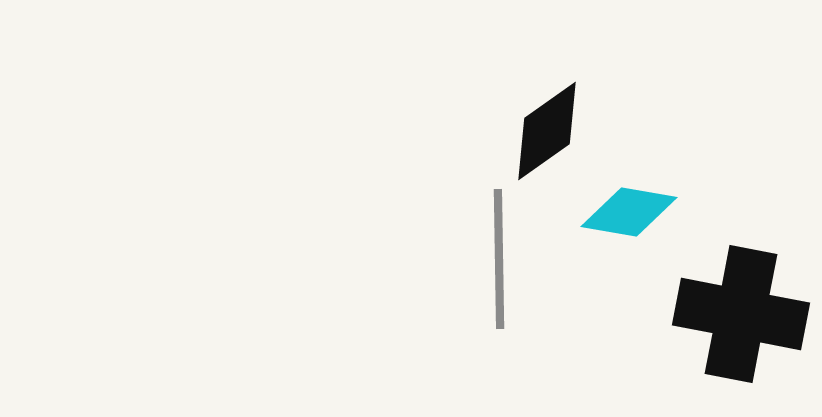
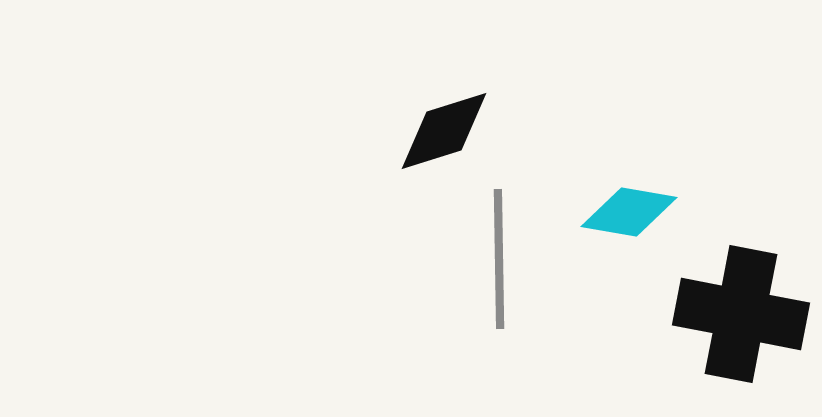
black diamond: moved 103 px left; rotated 18 degrees clockwise
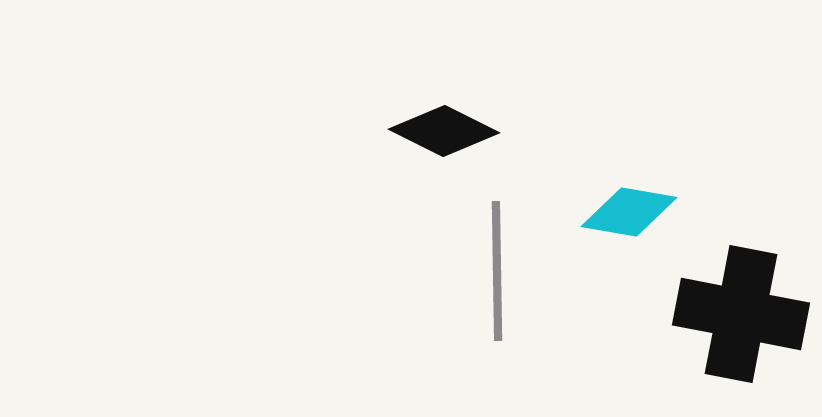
black diamond: rotated 44 degrees clockwise
gray line: moved 2 px left, 12 px down
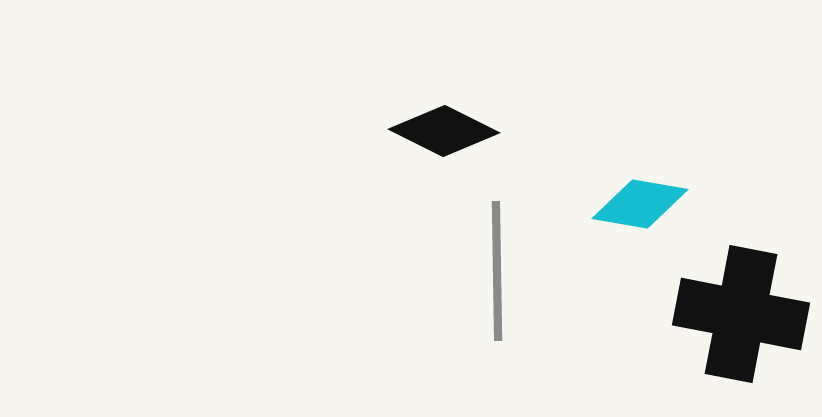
cyan diamond: moved 11 px right, 8 px up
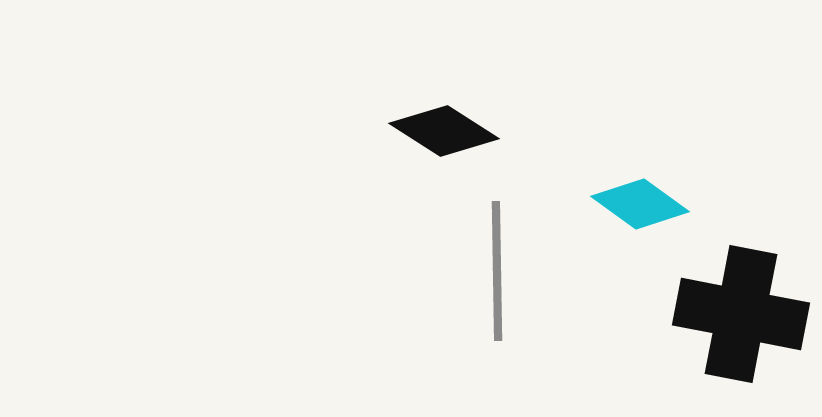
black diamond: rotated 6 degrees clockwise
cyan diamond: rotated 26 degrees clockwise
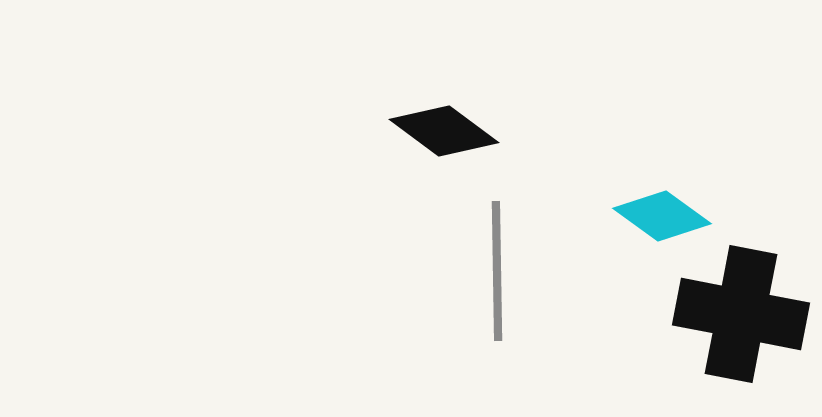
black diamond: rotated 4 degrees clockwise
cyan diamond: moved 22 px right, 12 px down
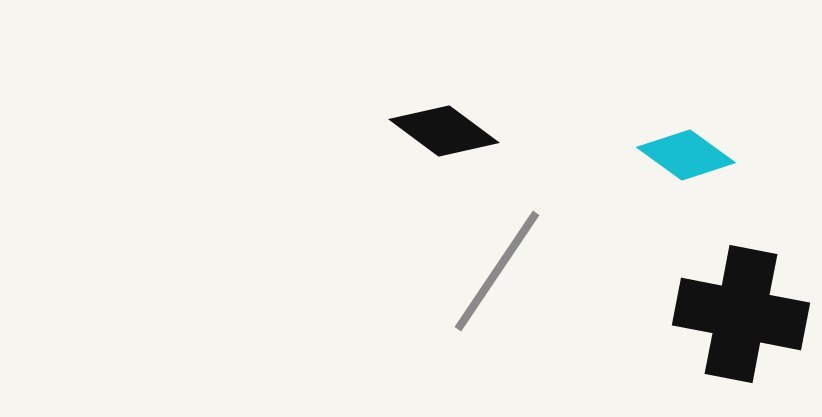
cyan diamond: moved 24 px right, 61 px up
gray line: rotated 35 degrees clockwise
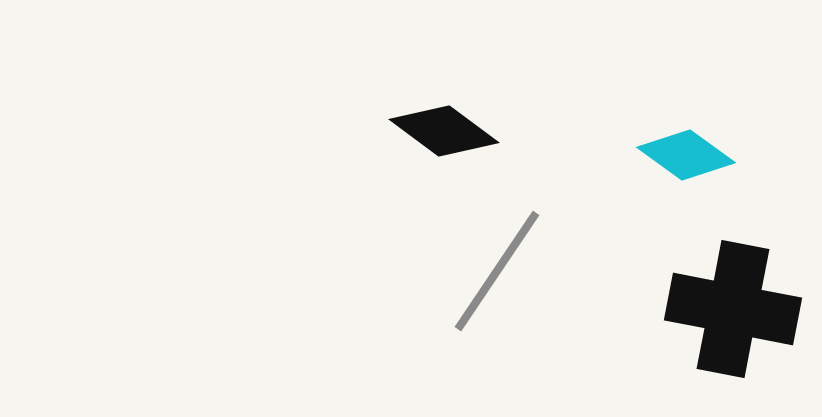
black cross: moved 8 px left, 5 px up
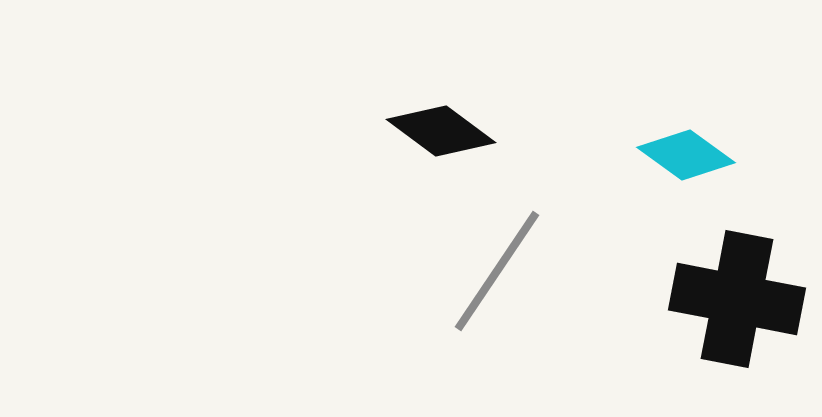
black diamond: moved 3 px left
black cross: moved 4 px right, 10 px up
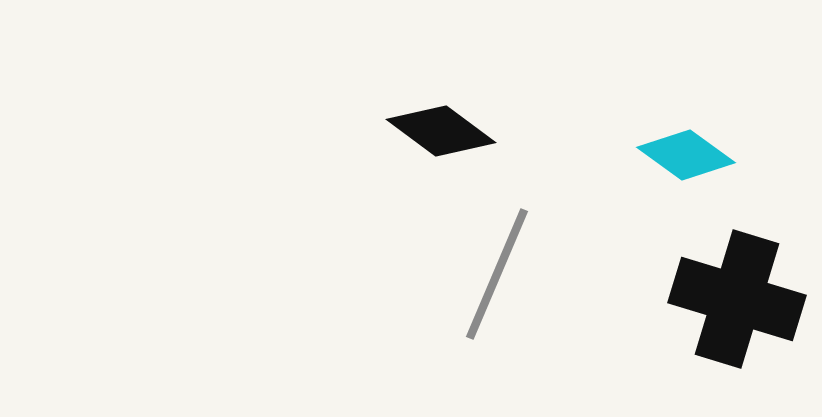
gray line: moved 3 px down; rotated 11 degrees counterclockwise
black cross: rotated 6 degrees clockwise
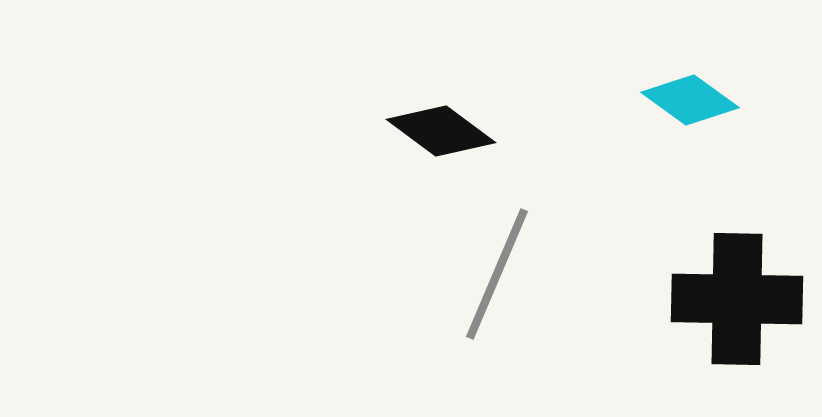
cyan diamond: moved 4 px right, 55 px up
black cross: rotated 16 degrees counterclockwise
